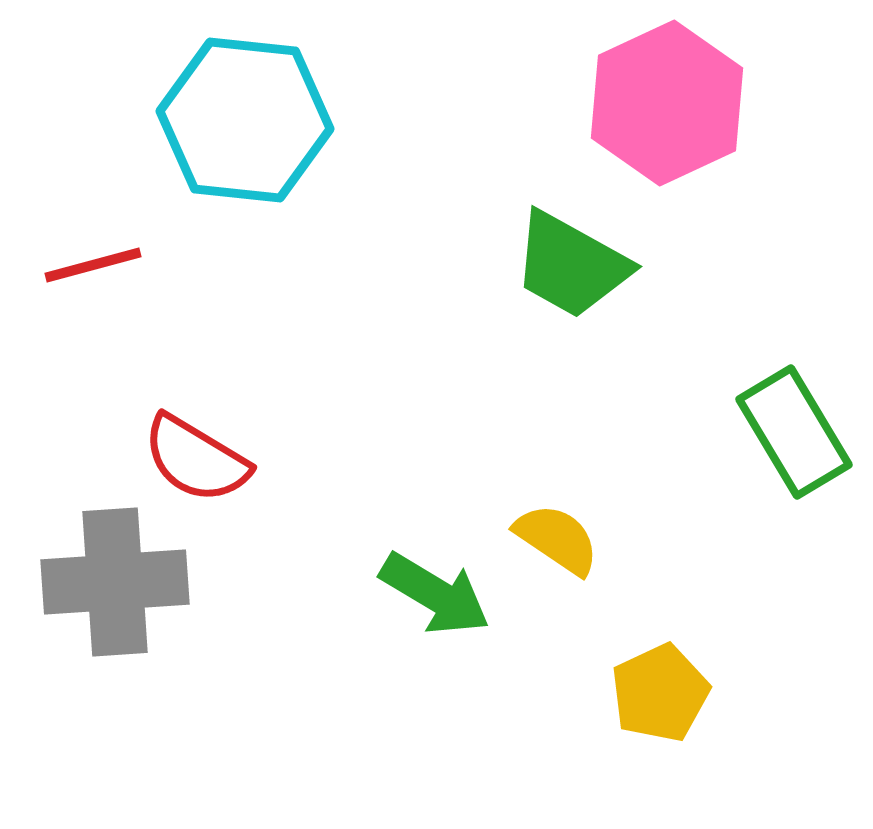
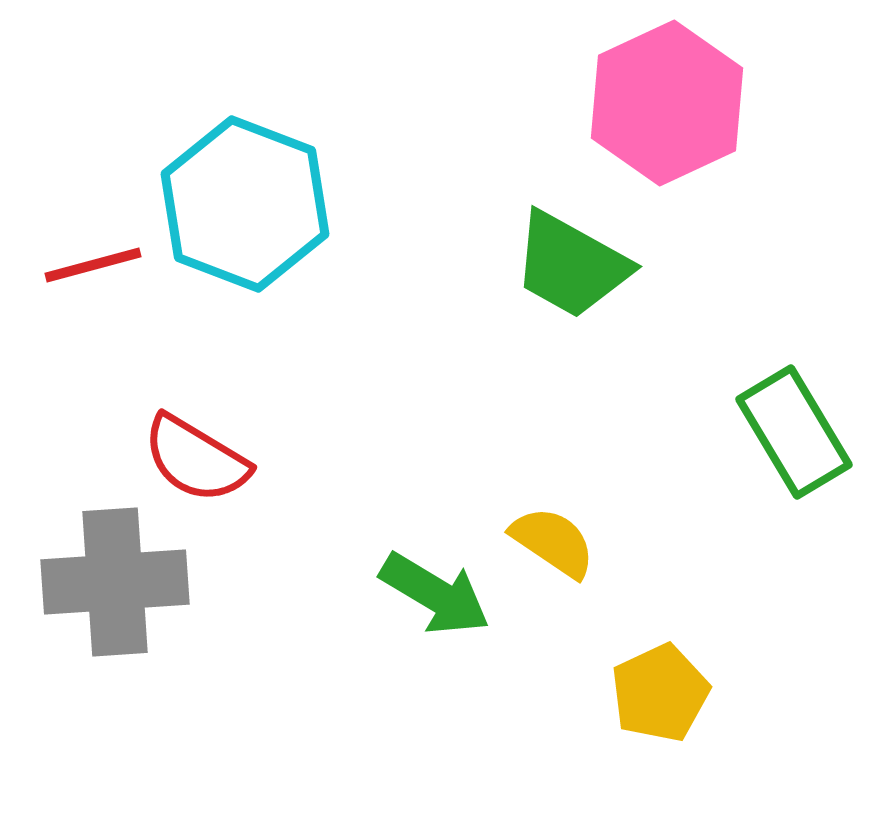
cyan hexagon: moved 84 px down; rotated 15 degrees clockwise
yellow semicircle: moved 4 px left, 3 px down
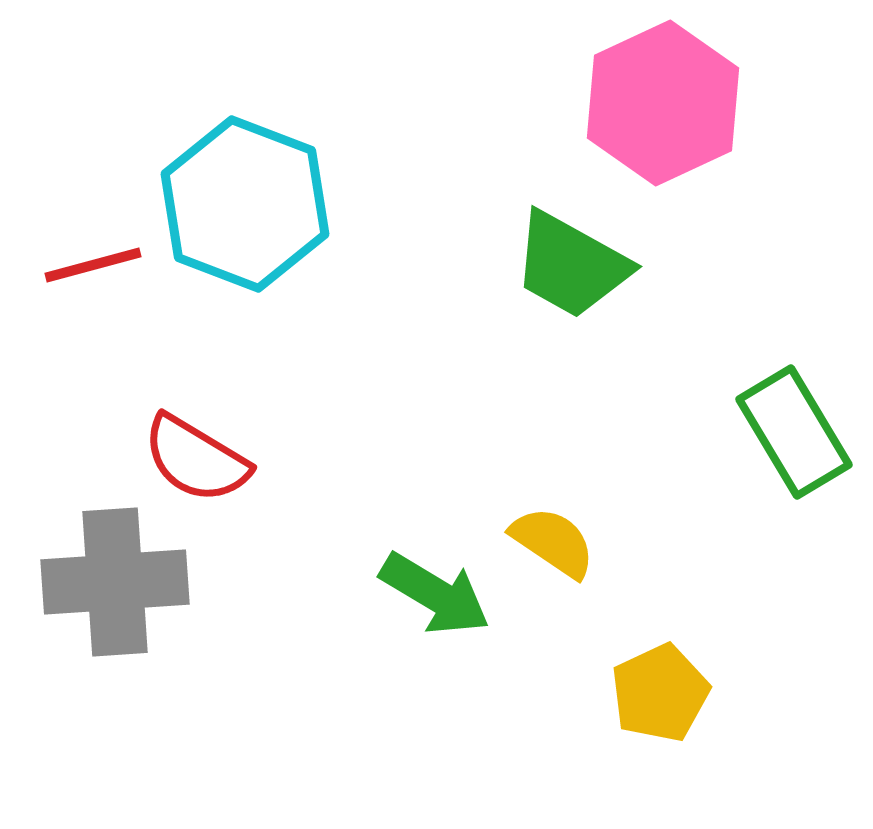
pink hexagon: moved 4 px left
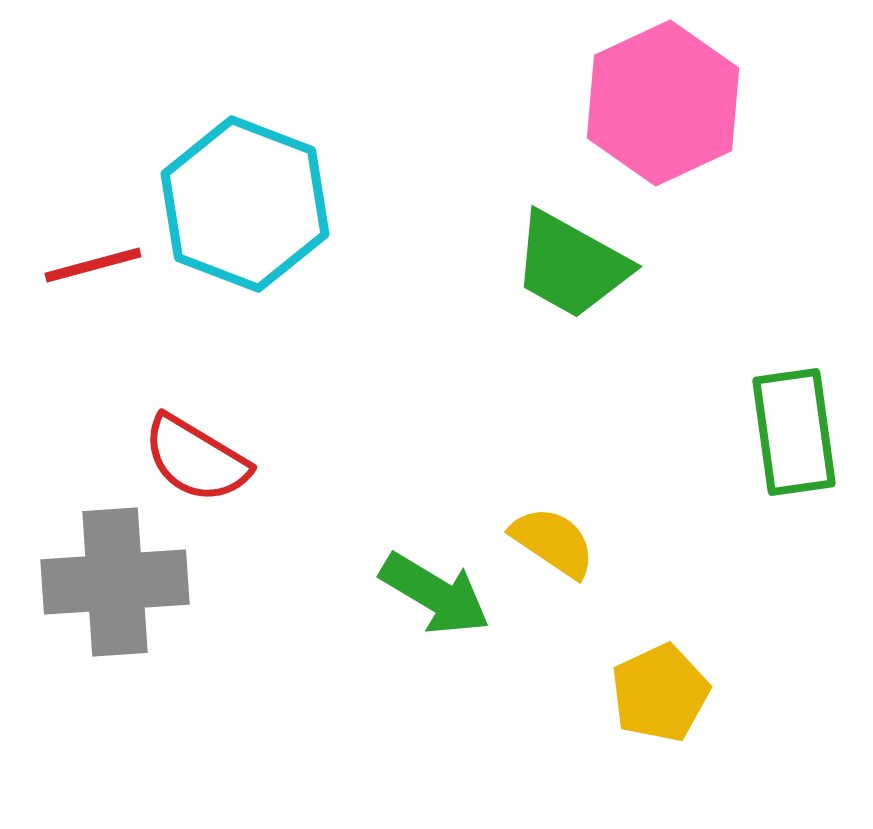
green rectangle: rotated 23 degrees clockwise
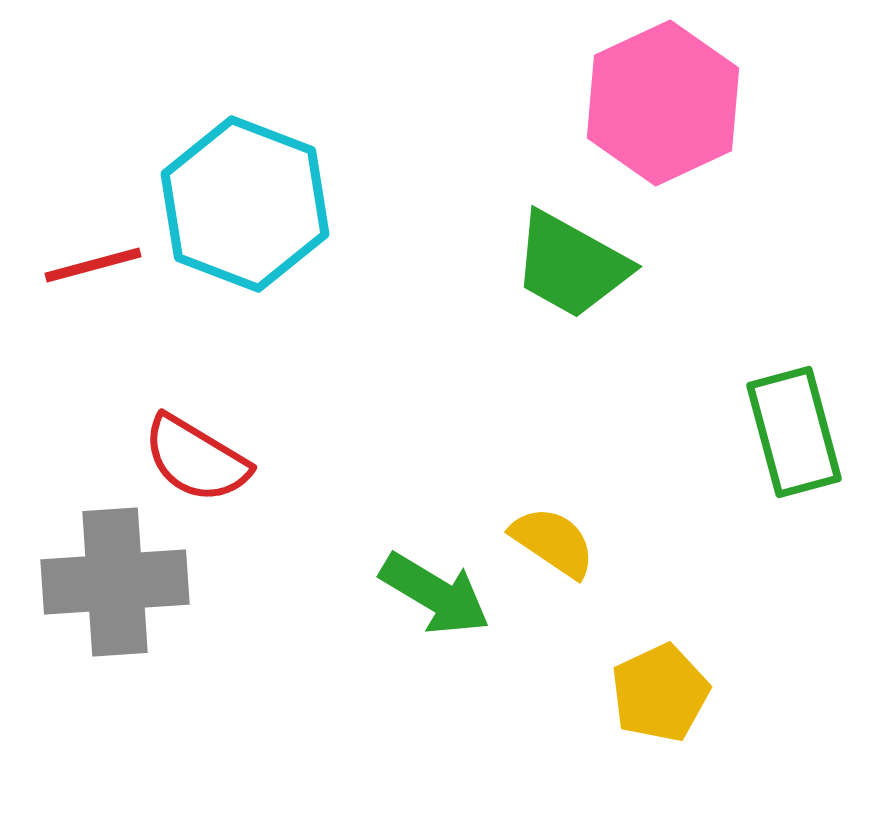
green rectangle: rotated 7 degrees counterclockwise
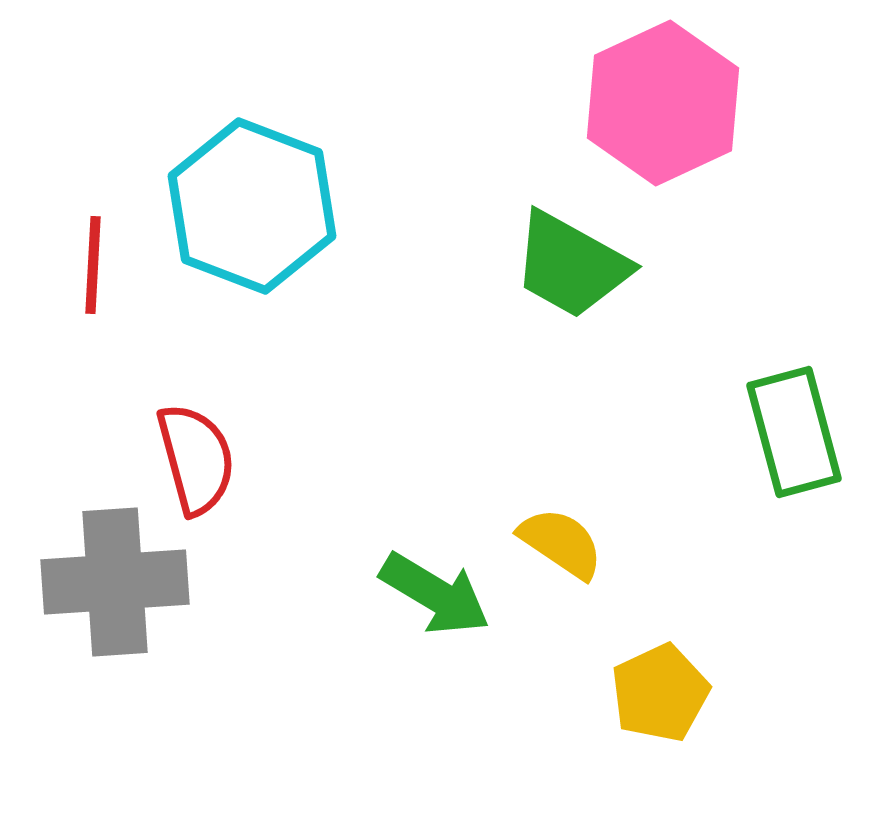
cyan hexagon: moved 7 px right, 2 px down
red line: rotated 72 degrees counterclockwise
red semicircle: rotated 136 degrees counterclockwise
yellow semicircle: moved 8 px right, 1 px down
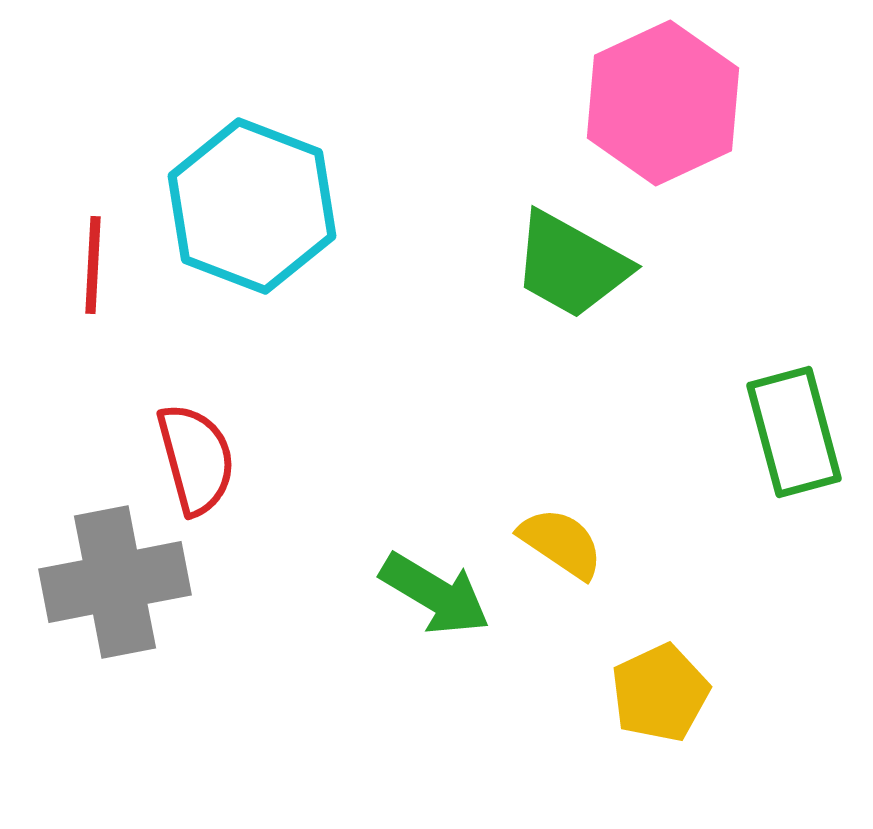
gray cross: rotated 7 degrees counterclockwise
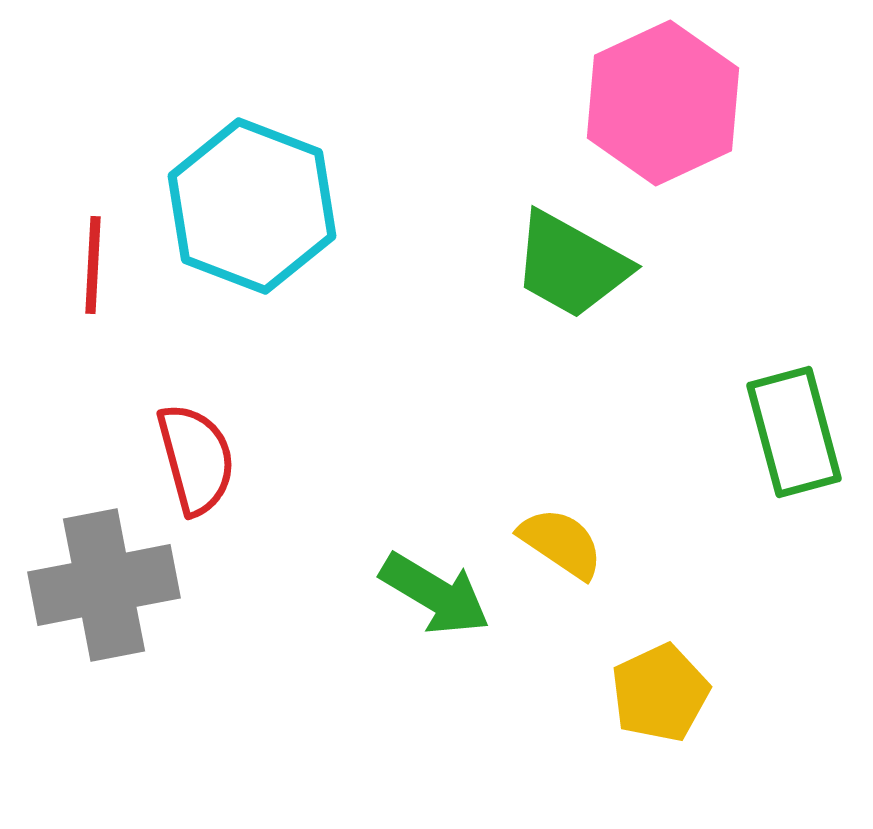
gray cross: moved 11 px left, 3 px down
